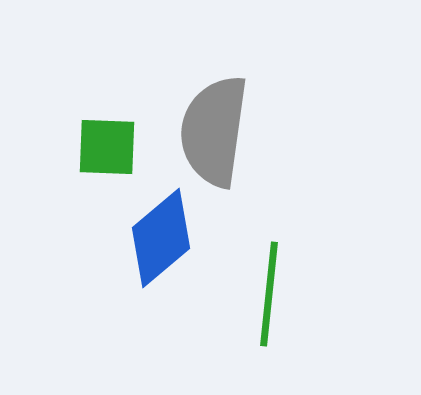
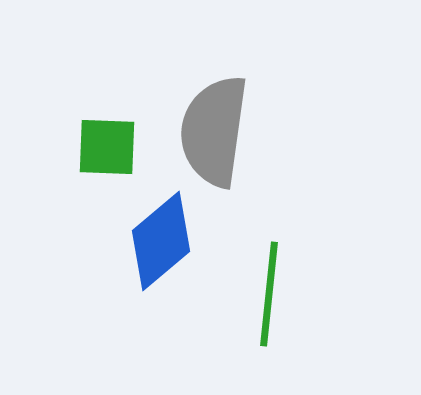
blue diamond: moved 3 px down
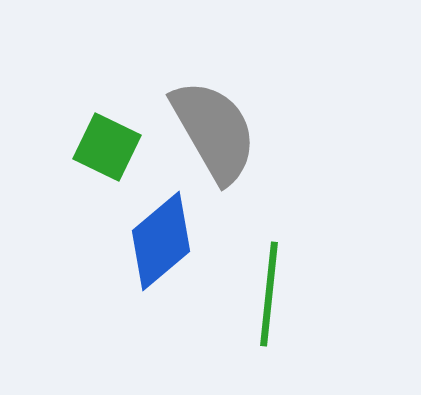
gray semicircle: rotated 142 degrees clockwise
green square: rotated 24 degrees clockwise
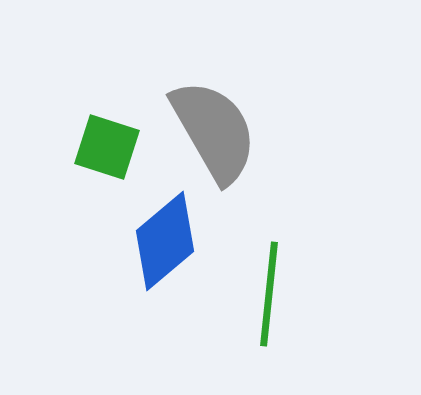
green square: rotated 8 degrees counterclockwise
blue diamond: moved 4 px right
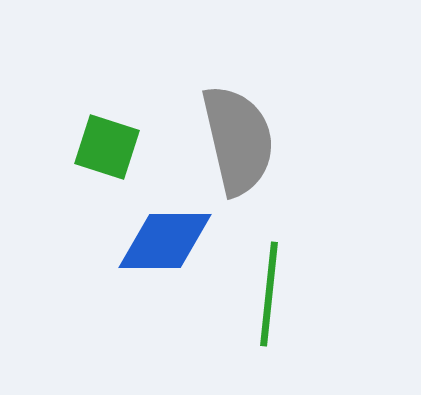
gray semicircle: moved 24 px right, 9 px down; rotated 17 degrees clockwise
blue diamond: rotated 40 degrees clockwise
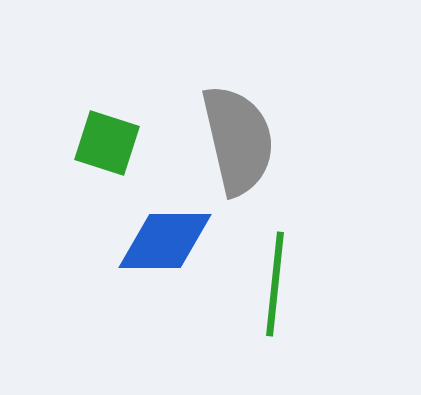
green square: moved 4 px up
green line: moved 6 px right, 10 px up
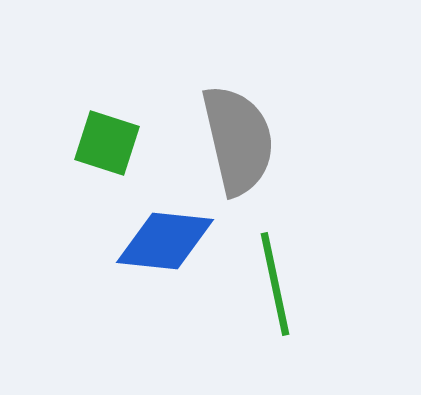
blue diamond: rotated 6 degrees clockwise
green line: rotated 18 degrees counterclockwise
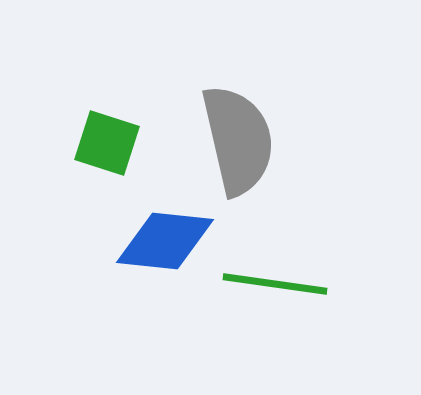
green line: rotated 70 degrees counterclockwise
